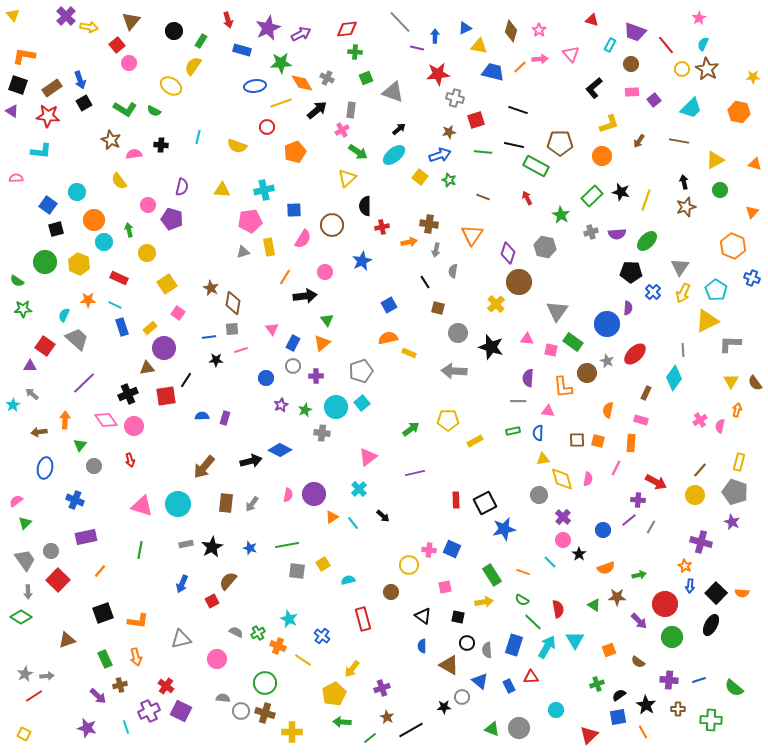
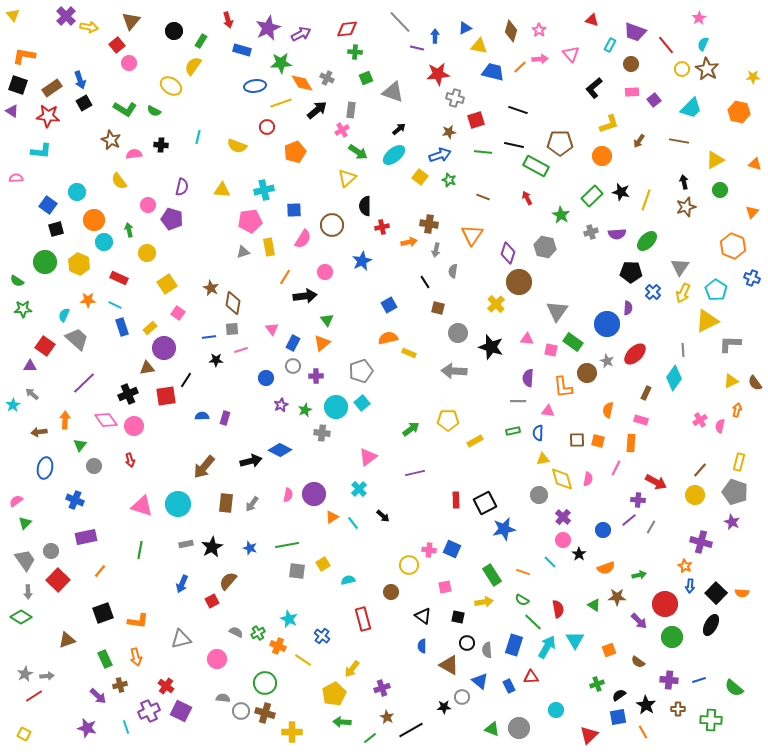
yellow triangle at (731, 381): rotated 35 degrees clockwise
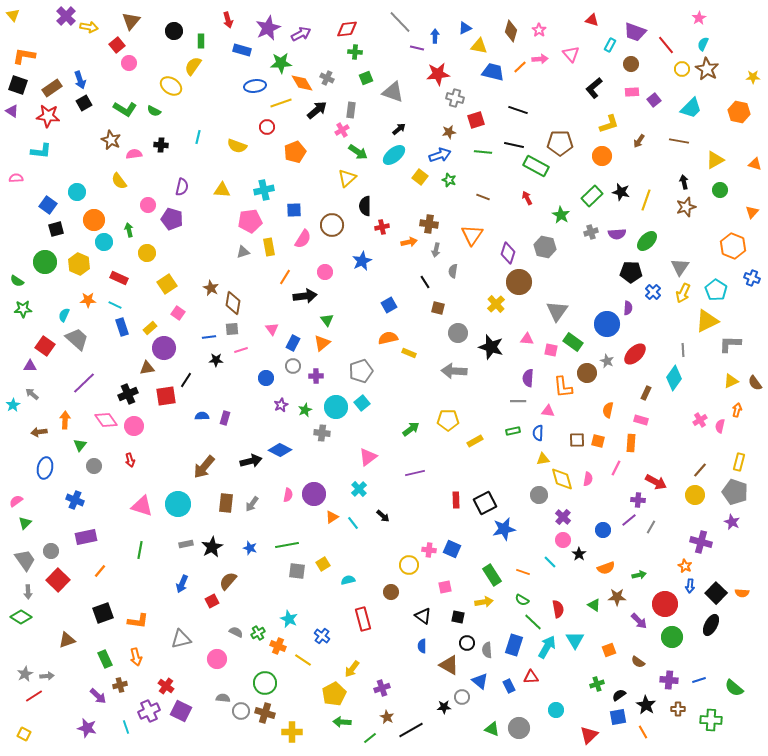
green rectangle at (201, 41): rotated 32 degrees counterclockwise
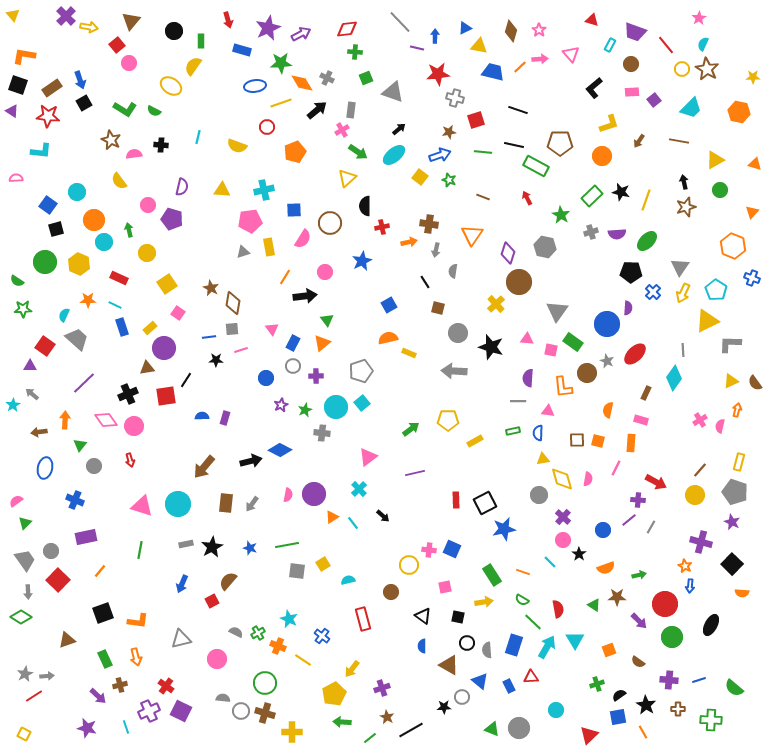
brown circle at (332, 225): moved 2 px left, 2 px up
black square at (716, 593): moved 16 px right, 29 px up
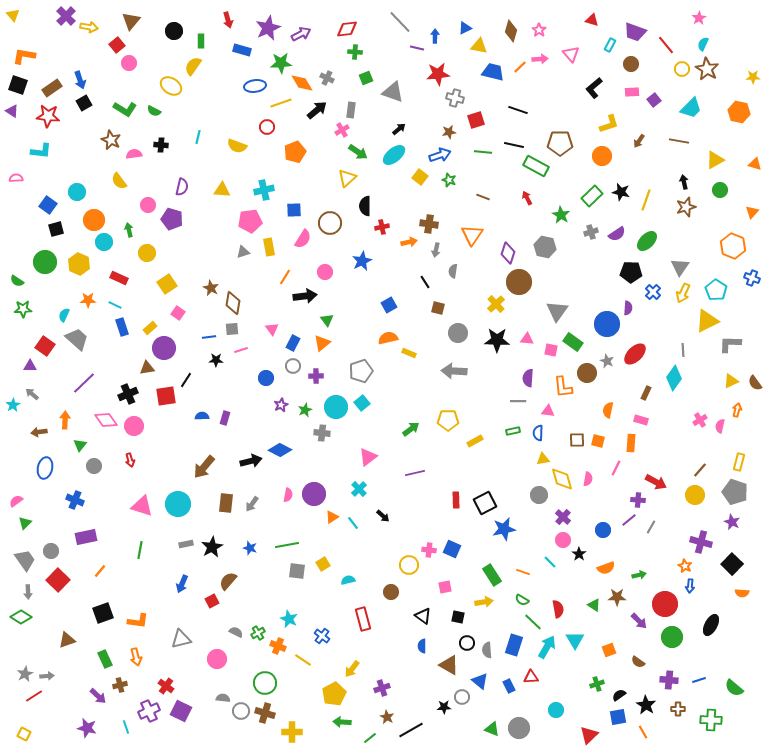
purple semicircle at (617, 234): rotated 30 degrees counterclockwise
black star at (491, 347): moved 6 px right, 7 px up; rotated 15 degrees counterclockwise
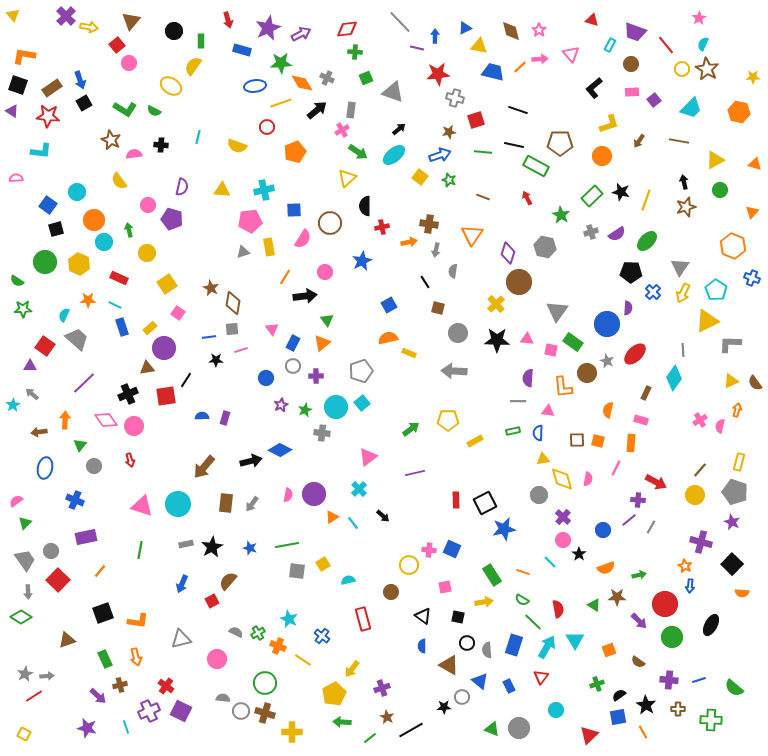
brown diamond at (511, 31): rotated 30 degrees counterclockwise
red triangle at (531, 677): moved 10 px right; rotated 49 degrees counterclockwise
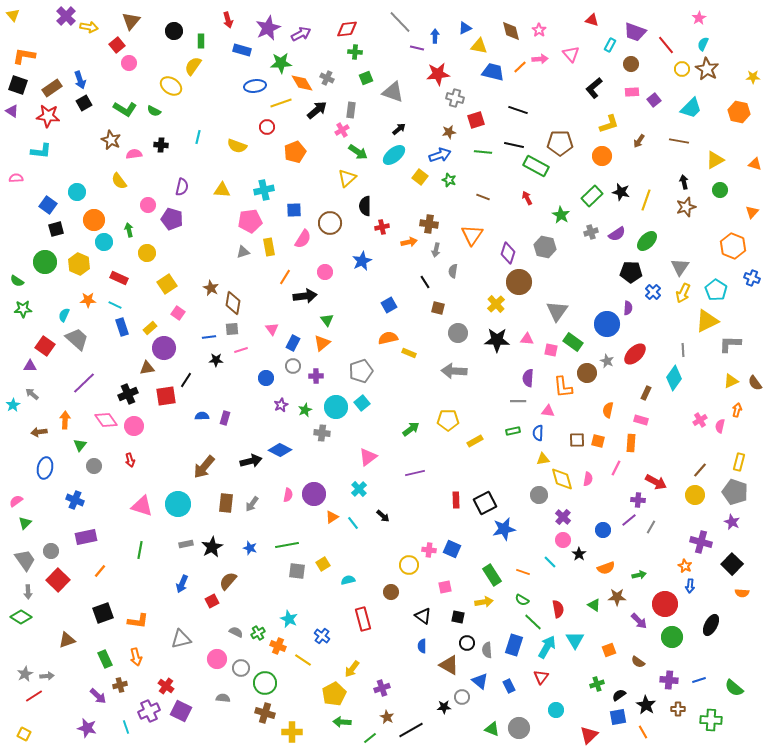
gray circle at (241, 711): moved 43 px up
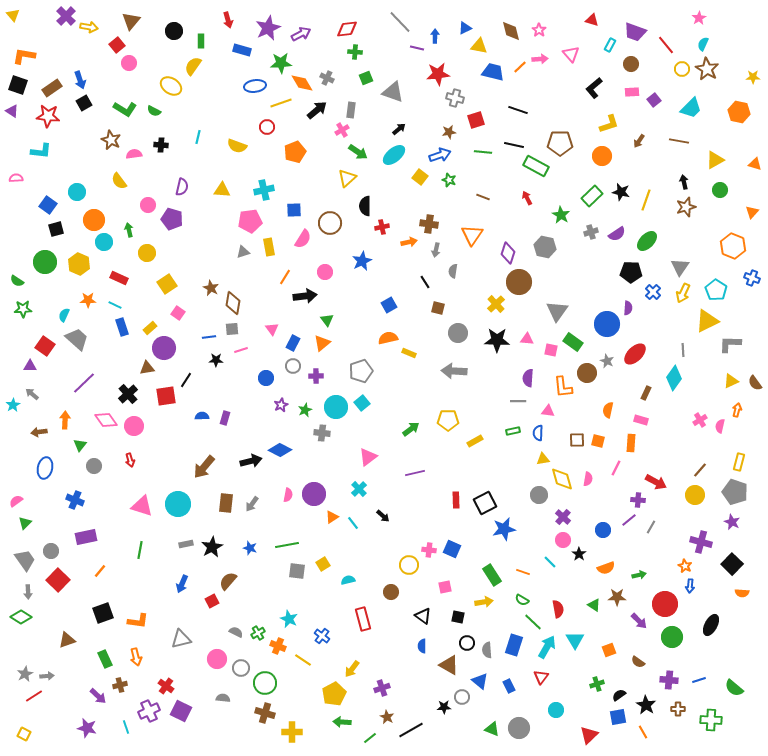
black cross at (128, 394): rotated 18 degrees counterclockwise
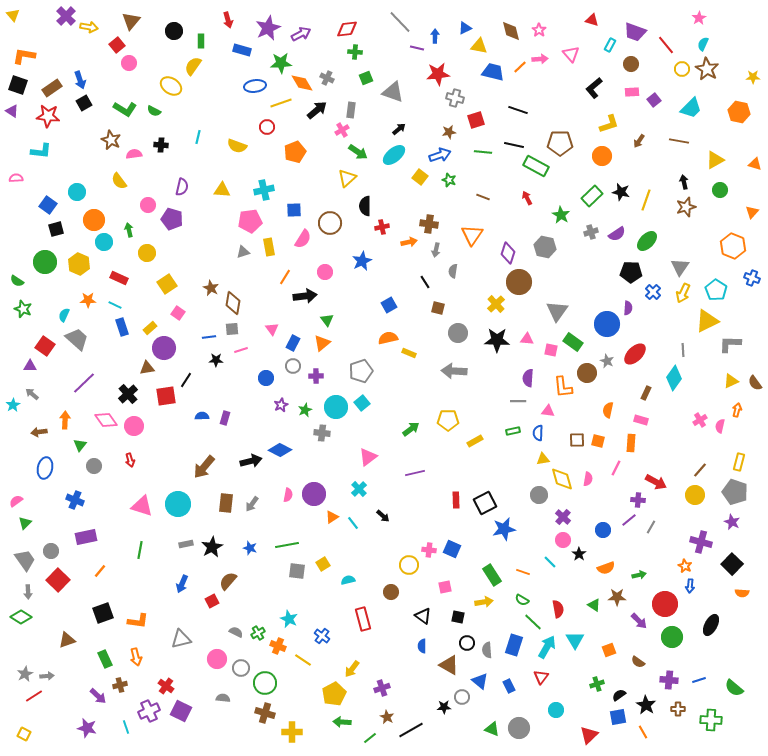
green star at (23, 309): rotated 24 degrees clockwise
